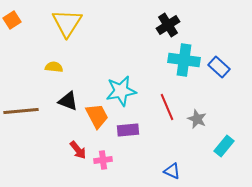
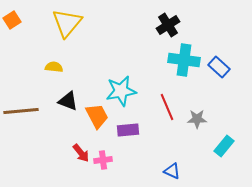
yellow triangle: rotated 8 degrees clockwise
gray star: rotated 24 degrees counterclockwise
red arrow: moved 3 px right, 3 px down
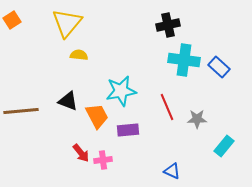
black cross: rotated 20 degrees clockwise
yellow semicircle: moved 25 px right, 12 px up
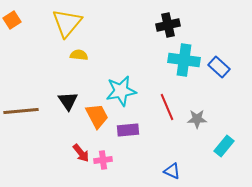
black triangle: rotated 35 degrees clockwise
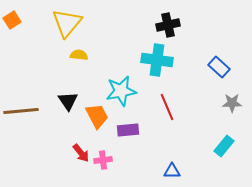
cyan cross: moved 27 px left
gray star: moved 35 px right, 16 px up
blue triangle: rotated 24 degrees counterclockwise
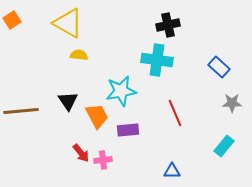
yellow triangle: moved 1 px right; rotated 40 degrees counterclockwise
red line: moved 8 px right, 6 px down
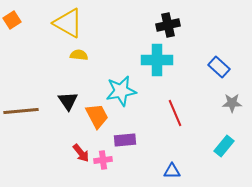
cyan cross: rotated 8 degrees counterclockwise
purple rectangle: moved 3 px left, 10 px down
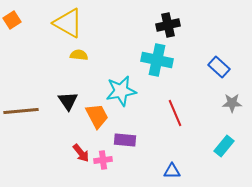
cyan cross: rotated 12 degrees clockwise
purple rectangle: rotated 10 degrees clockwise
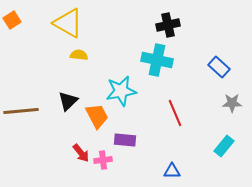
black triangle: rotated 20 degrees clockwise
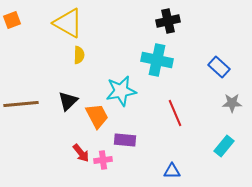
orange square: rotated 12 degrees clockwise
black cross: moved 4 px up
yellow semicircle: rotated 84 degrees clockwise
brown line: moved 7 px up
